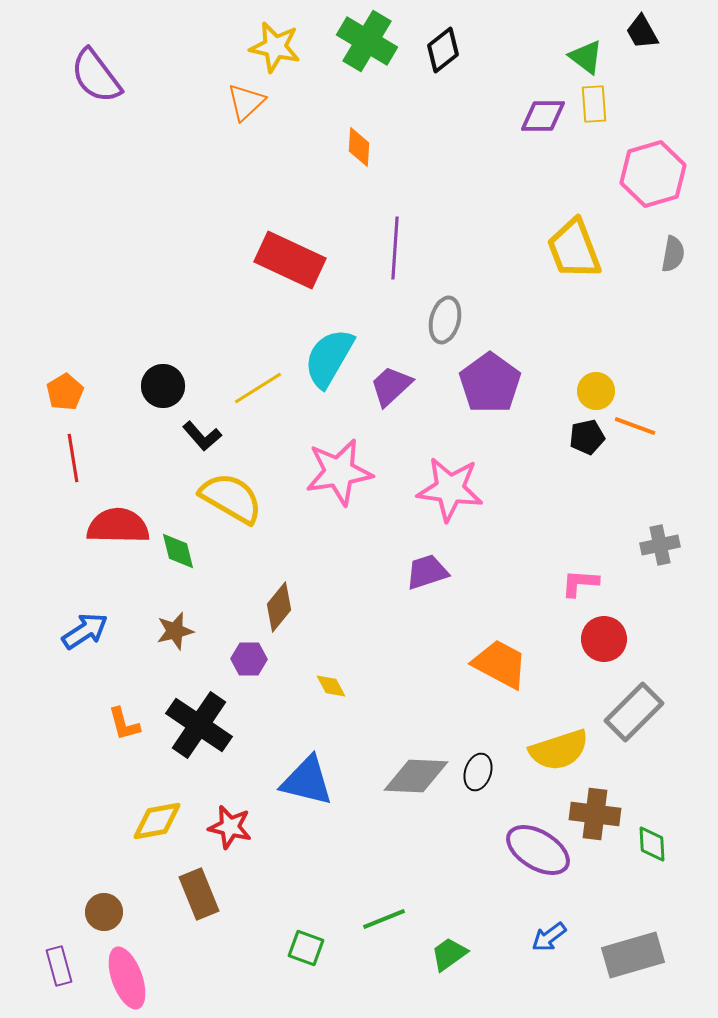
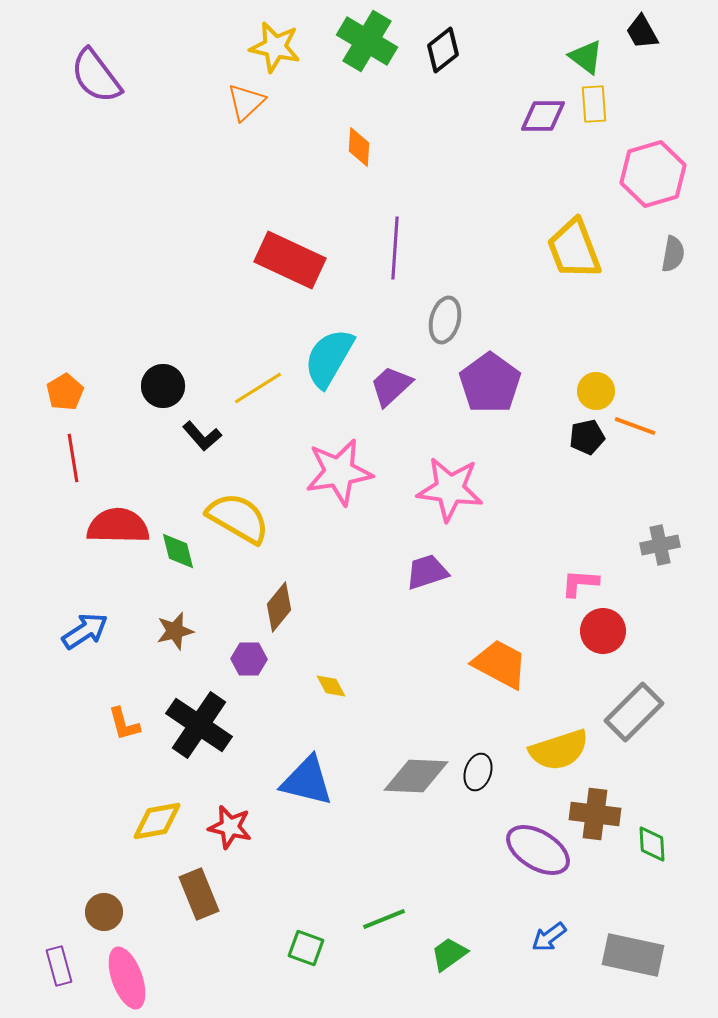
yellow semicircle at (231, 498): moved 7 px right, 20 px down
red circle at (604, 639): moved 1 px left, 8 px up
gray rectangle at (633, 955): rotated 28 degrees clockwise
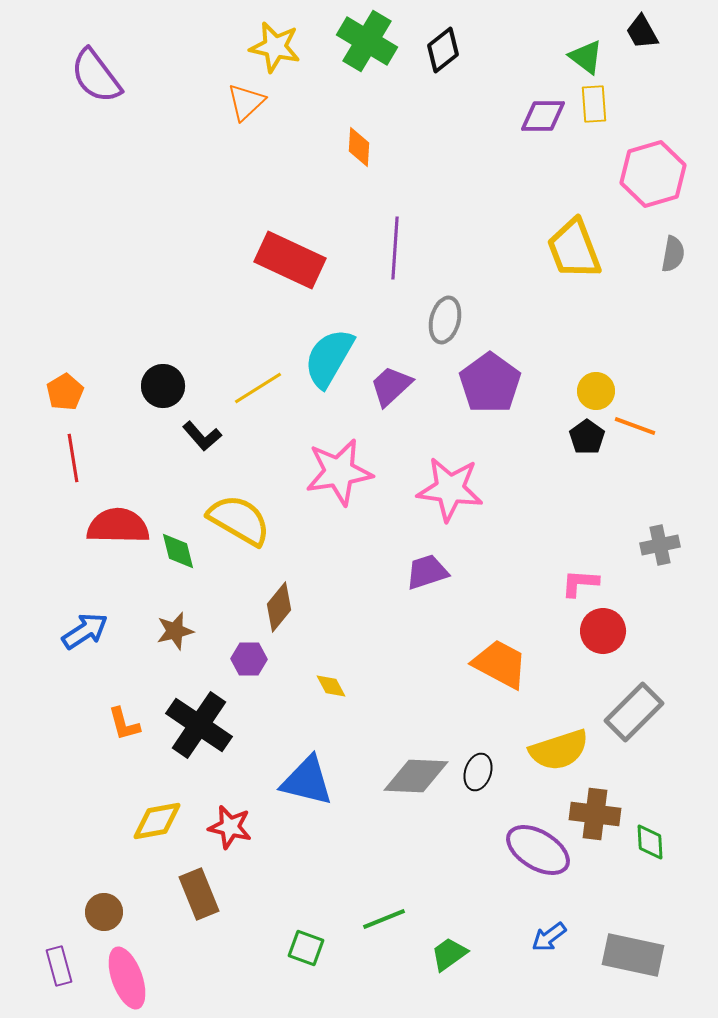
black pentagon at (587, 437): rotated 24 degrees counterclockwise
yellow semicircle at (238, 518): moved 1 px right, 2 px down
green diamond at (652, 844): moved 2 px left, 2 px up
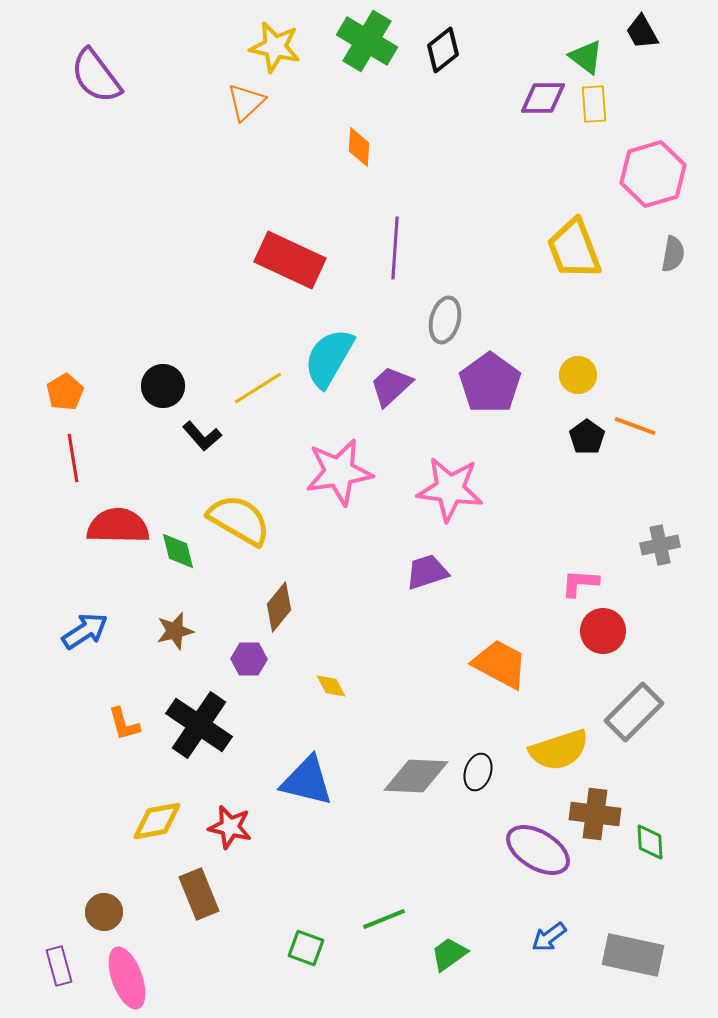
purple diamond at (543, 116): moved 18 px up
yellow circle at (596, 391): moved 18 px left, 16 px up
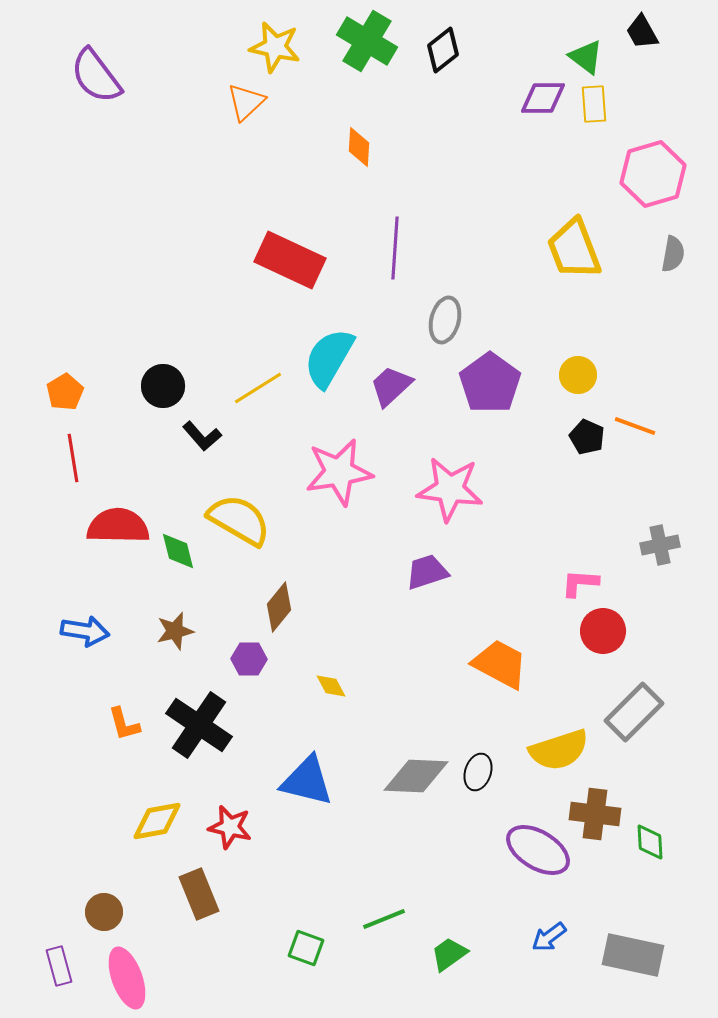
black pentagon at (587, 437): rotated 12 degrees counterclockwise
blue arrow at (85, 631): rotated 42 degrees clockwise
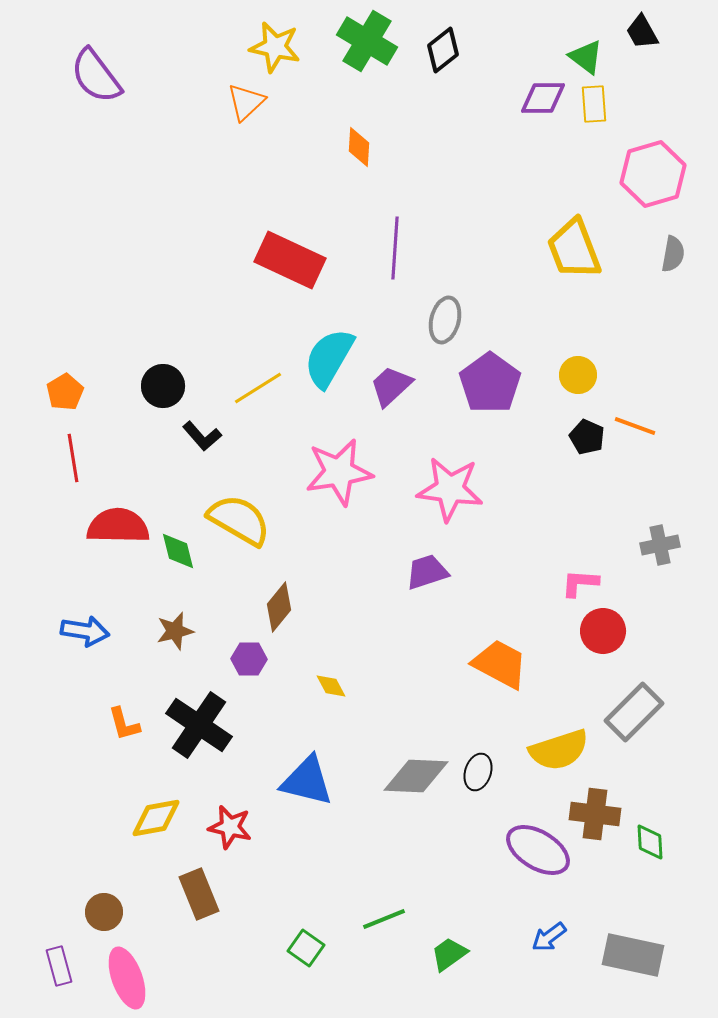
yellow diamond at (157, 821): moved 1 px left, 3 px up
green square at (306, 948): rotated 15 degrees clockwise
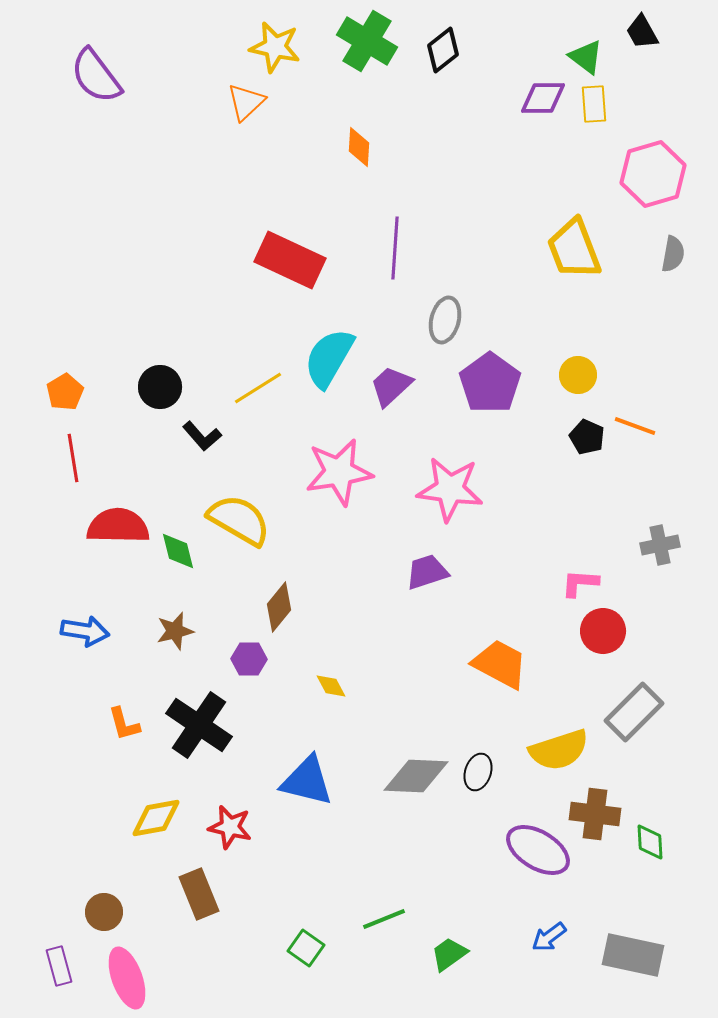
black circle at (163, 386): moved 3 px left, 1 px down
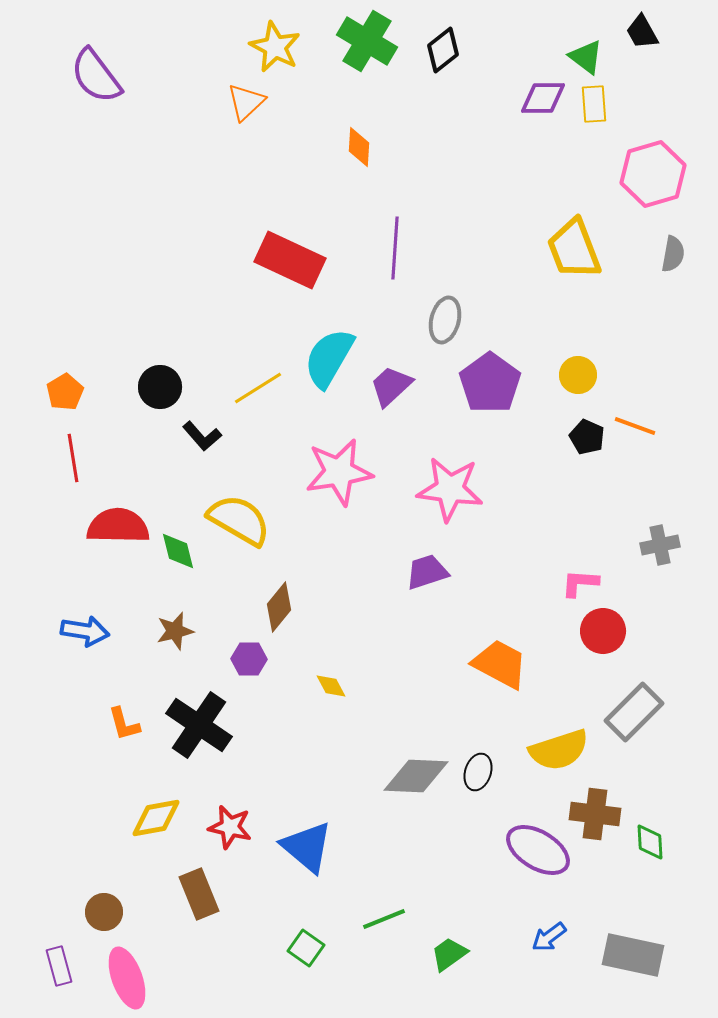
yellow star at (275, 47): rotated 15 degrees clockwise
blue triangle at (307, 781): moved 66 px down; rotated 26 degrees clockwise
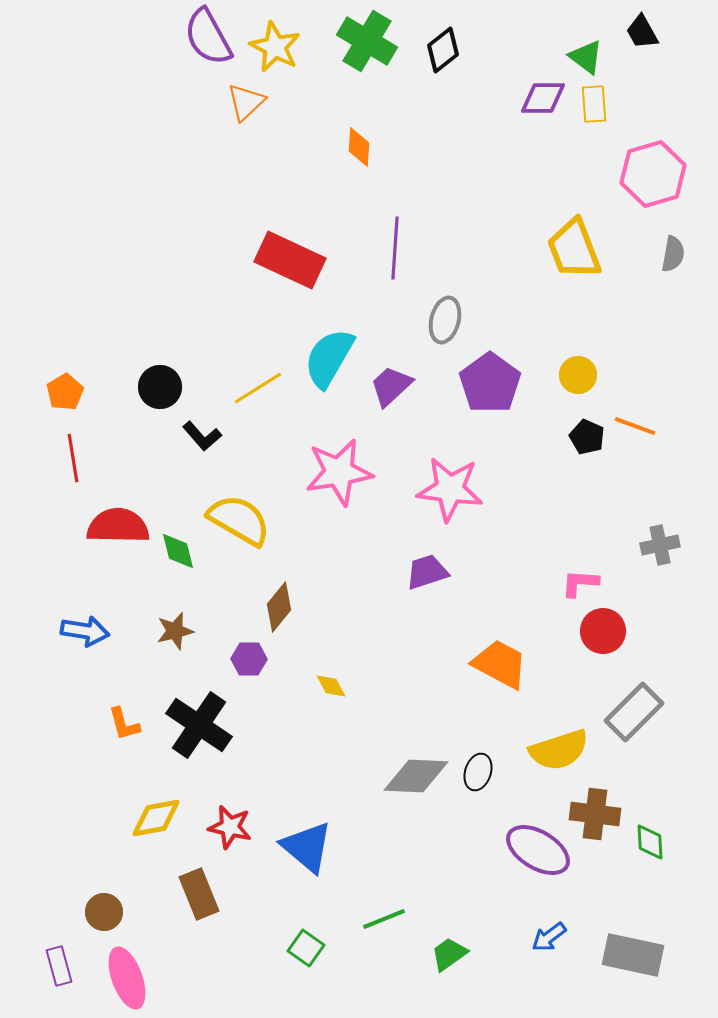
purple semicircle at (96, 76): moved 112 px right, 39 px up; rotated 8 degrees clockwise
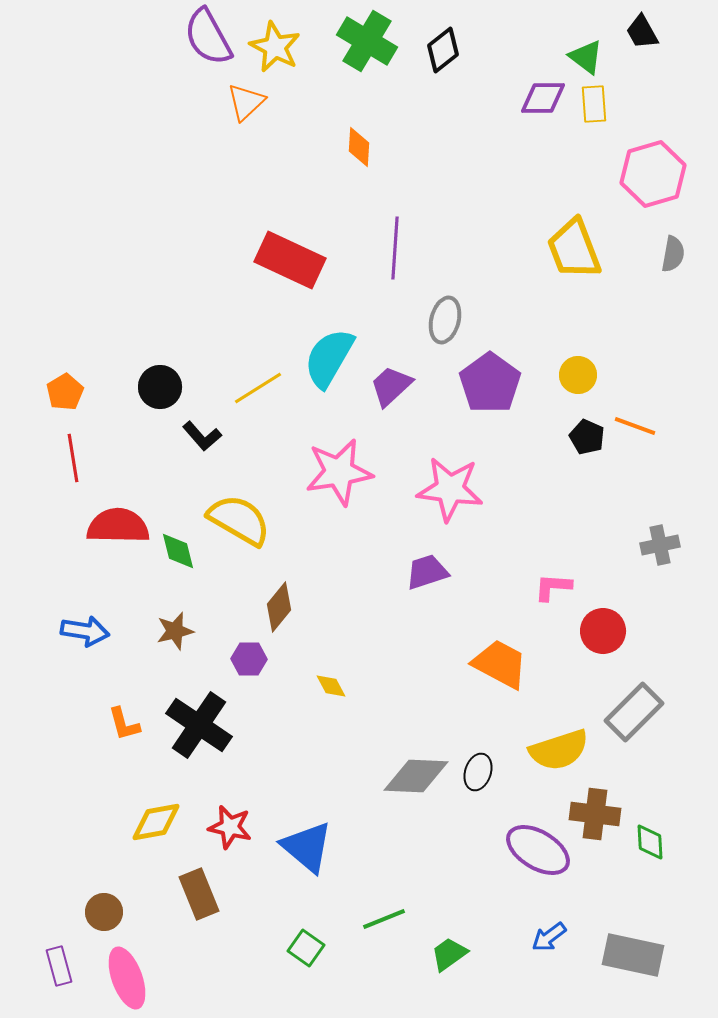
pink L-shape at (580, 583): moved 27 px left, 4 px down
yellow diamond at (156, 818): moved 4 px down
